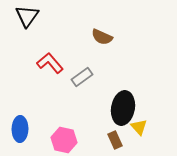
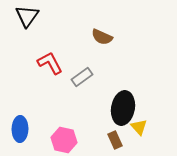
red L-shape: rotated 12 degrees clockwise
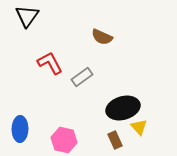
black ellipse: rotated 64 degrees clockwise
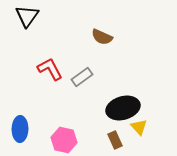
red L-shape: moved 6 px down
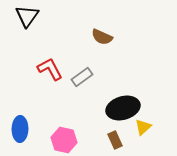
yellow triangle: moved 4 px right; rotated 30 degrees clockwise
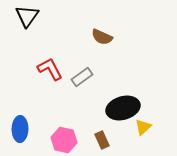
brown rectangle: moved 13 px left
